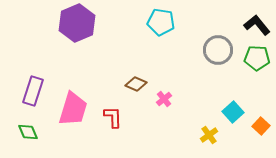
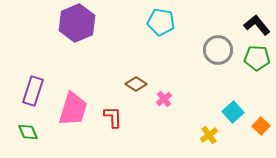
brown diamond: rotated 10 degrees clockwise
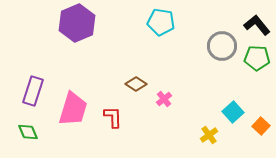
gray circle: moved 4 px right, 4 px up
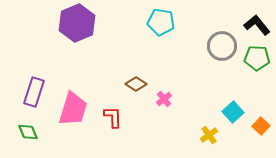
purple rectangle: moved 1 px right, 1 px down
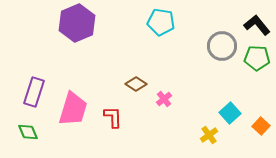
cyan square: moved 3 px left, 1 px down
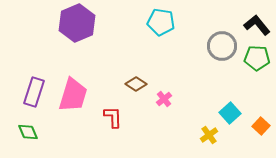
pink trapezoid: moved 14 px up
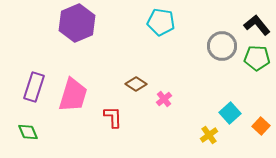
purple rectangle: moved 5 px up
